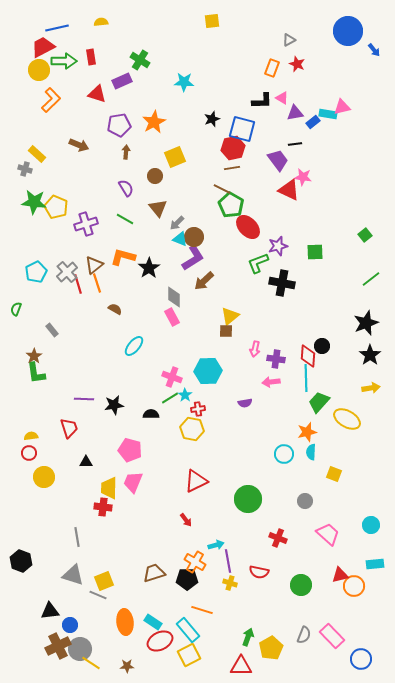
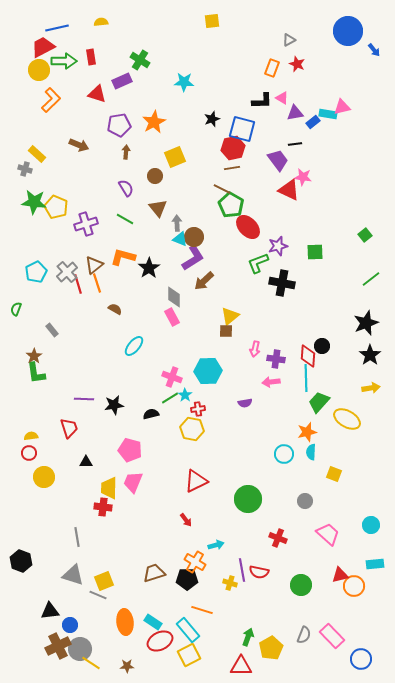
gray arrow at (177, 223): rotated 133 degrees clockwise
black semicircle at (151, 414): rotated 14 degrees counterclockwise
purple line at (228, 561): moved 14 px right, 9 px down
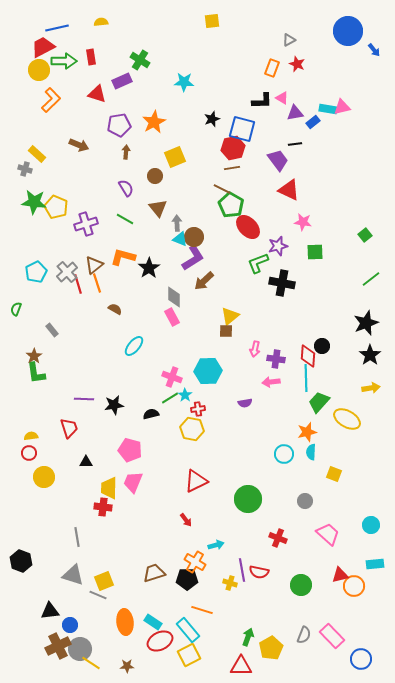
cyan rectangle at (328, 114): moved 5 px up
pink star at (303, 177): moved 45 px down
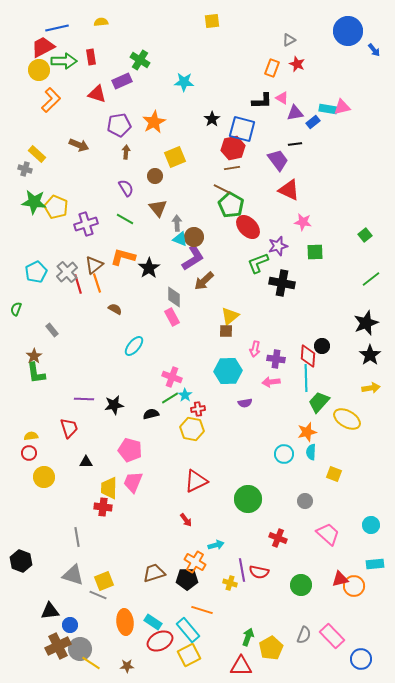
black star at (212, 119): rotated 14 degrees counterclockwise
cyan hexagon at (208, 371): moved 20 px right
red triangle at (340, 575): moved 4 px down
